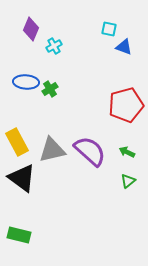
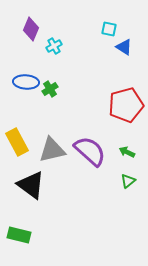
blue triangle: rotated 12 degrees clockwise
black triangle: moved 9 px right, 7 px down
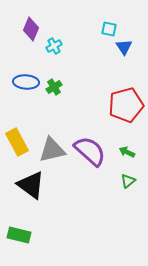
blue triangle: rotated 24 degrees clockwise
green cross: moved 4 px right, 2 px up
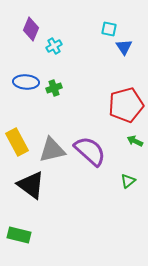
green cross: moved 1 px down; rotated 14 degrees clockwise
green arrow: moved 8 px right, 11 px up
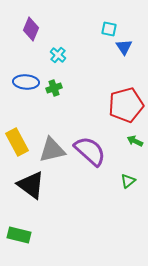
cyan cross: moved 4 px right, 9 px down; rotated 21 degrees counterclockwise
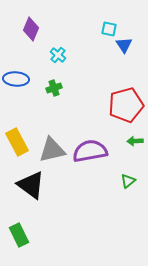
blue triangle: moved 2 px up
blue ellipse: moved 10 px left, 3 px up
green arrow: rotated 28 degrees counterclockwise
purple semicircle: rotated 52 degrees counterclockwise
green rectangle: rotated 50 degrees clockwise
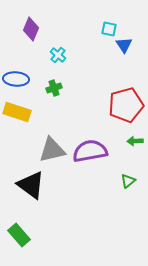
yellow rectangle: moved 30 px up; rotated 44 degrees counterclockwise
green rectangle: rotated 15 degrees counterclockwise
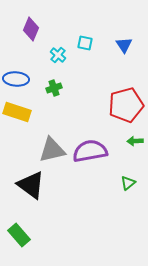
cyan square: moved 24 px left, 14 px down
green triangle: moved 2 px down
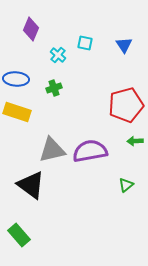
green triangle: moved 2 px left, 2 px down
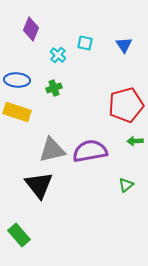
blue ellipse: moved 1 px right, 1 px down
black triangle: moved 8 px right; rotated 16 degrees clockwise
